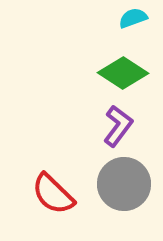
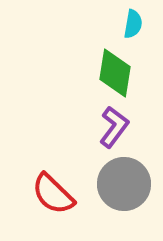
cyan semicircle: moved 6 px down; rotated 120 degrees clockwise
green diamond: moved 8 px left; rotated 66 degrees clockwise
purple L-shape: moved 4 px left, 1 px down
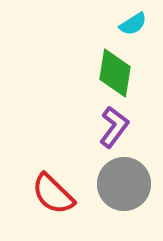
cyan semicircle: rotated 48 degrees clockwise
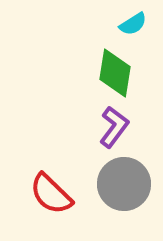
red semicircle: moved 2 px left
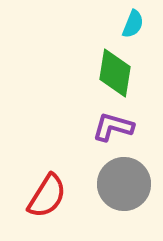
cyan semicircle: rotated 36 degrees counterclockwise
purple L-shape: moved 1 px left; rotated 111 degrees counterclockwise
red semicircle: moved 4 px left, 2 px down; rotated 102 degrees counterclockwise
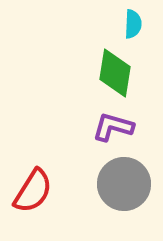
cyan semicircle: rotated 20 degrees counterclockwise
red semicircle: moved 14 px left, 5 px up
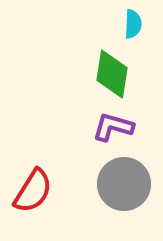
green diamond: moved 3 px left, 1 px down
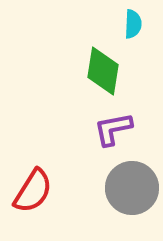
green diamond: moved 9 px left, 3 px up
purple L-shape: moved 2 px down; rotated 27 degrees counterclockwise
gray circle: moved 8 px right, 4 px down
